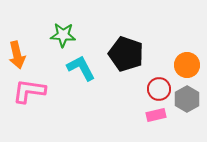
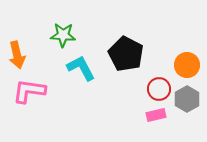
black pentagon: rotated 8 degrees clockwise
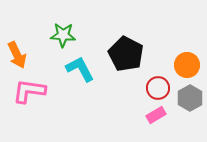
orange arrow: rotated 12 degrees counterclockwise
cyan L-shape: moved 1 px left, 1 px down
red circle: moved 1 px left, 1 px up
gray hexagon: moved 3 px right, 1 px up
pink rectangle: rotated 18 degrees counterclockwise
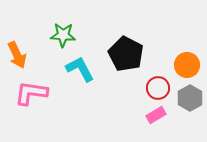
pink L-shape: moved 2 px right, 2 px down
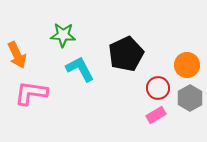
black pentagon: rotated 20 degrees clockwise
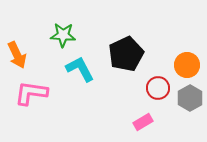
pink rectangle: moved 13 px left, 7 px down
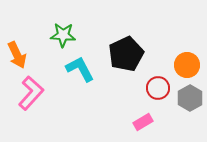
pink L-shape: rotated 124 degrees clockwise
